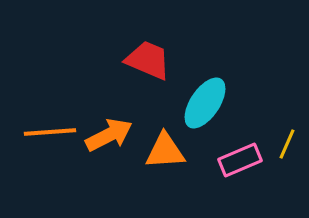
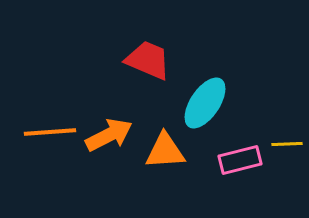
yellow line: rotated 64 degrees clockwise
pink rectangle: rotated 9 degrees clockwise
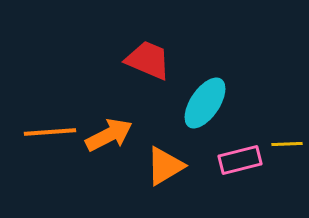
orange triangle: moved 15 px down; rotated 27 degrees counterclockwise
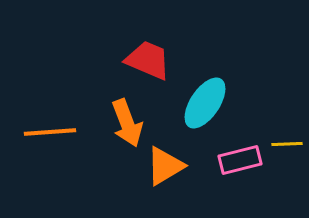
orange arrow: moved 18 px right, 12 px up; rotated 96 degrees clockwise
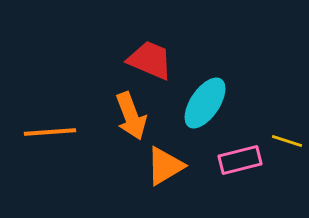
red trapezoid: moved 2 px right
orange arrow: moved 4 px right, 7 px up
yellow line: moved 3 px up; rotated 20 degrees clockwise
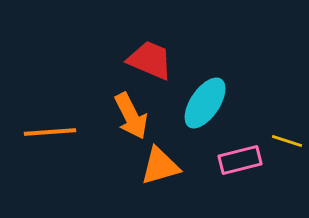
orange arrow: rotated 6 degrees counterclockwise
orange triangle: moved 5 px left; rotated 15 degrees clockwise
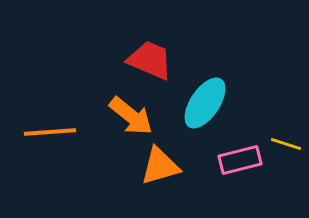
orange arrow: rotated 24 degrees counterclockwise
yellow line: moved 1 px left, 3 px down
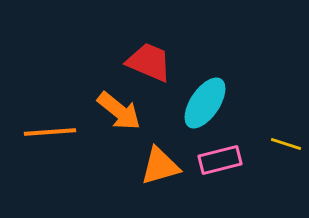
red trapezoid: moved 1 px left, 2 px down
orange arrow: moved 12 px left, 5 px up
pink rectangle: moved 20 px left
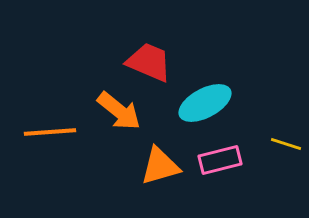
cyan ellipse: rotated 28 degrees clockwise
